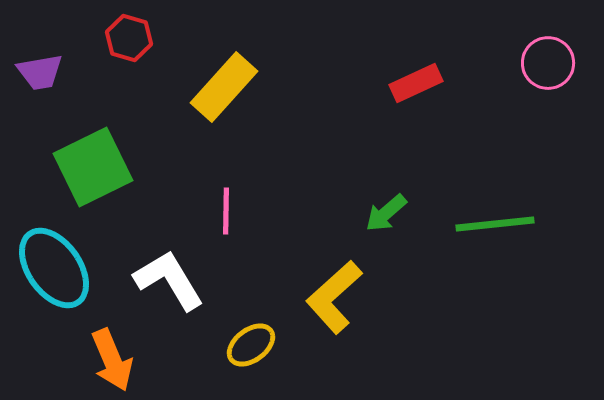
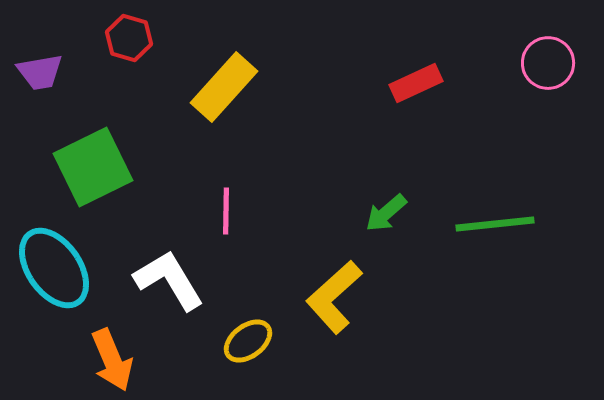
yellow ellipse: moved 3 px left, 4 px up
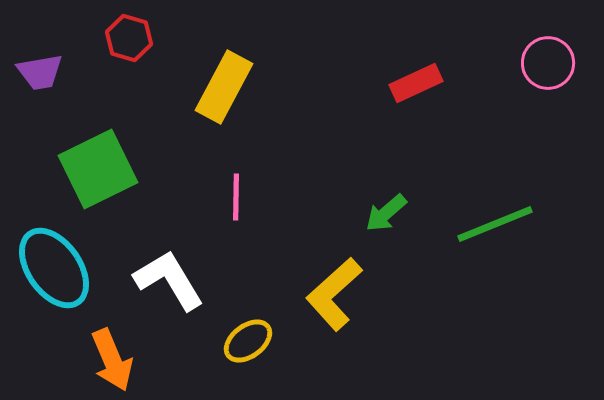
yellow rectangle: rotated 14 degrees counterclockwise
green square: moved 5 px right, 2 px down
pink line: moved 10 px right, 14 px up
green line: rotated 16 degrees counterclockwise
yellow L-shape: moved 3 px up
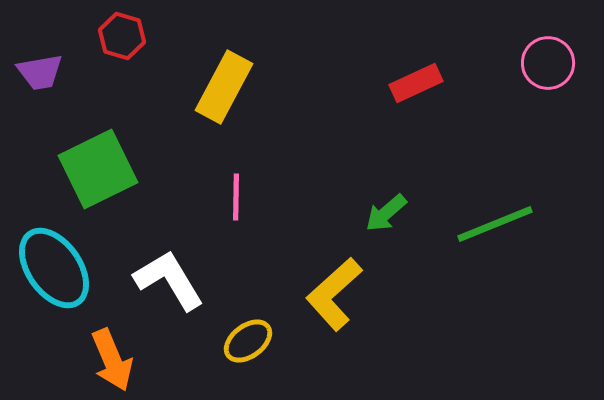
red hexagon: moved 7 px left, 2 px up
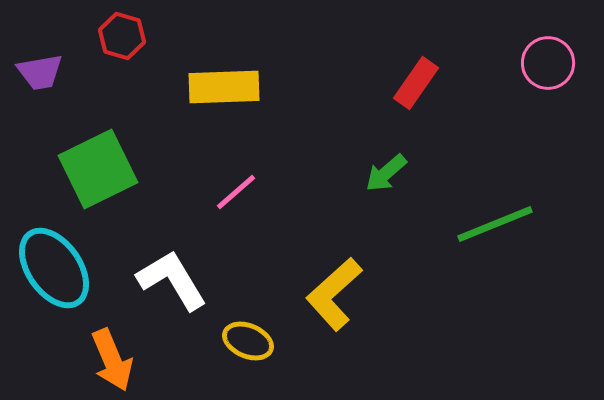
red rectangle: rotated 30 degrees counterclockwise
yellow rectangle: rotated 60 degrees clockwise
pink line: moved 5 px up; rotated 48 degrees clockwise
green arrow: moved 40 px up
white L-shape: moved 3 px right
yellow ellipse: rotated 60 degrees clockwise
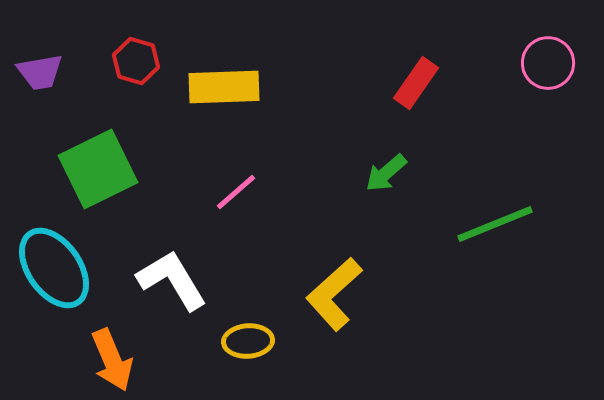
red hexagon: moved 14 px right, 25 px down
yellow ellipse: rotated 27 degrees counterclockwise
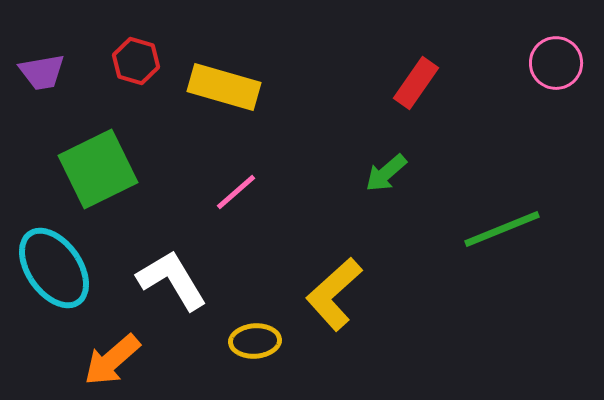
pink circle: moved 8 px right
purple trapezoid: moved 2 px right
yellow rectangle: rotated 18 degrees clockwise
green line: moved 7 px right, 5 px down
yellow ellipse: moved 7 px right
orange arrow: rotated 72 degrees clockwise
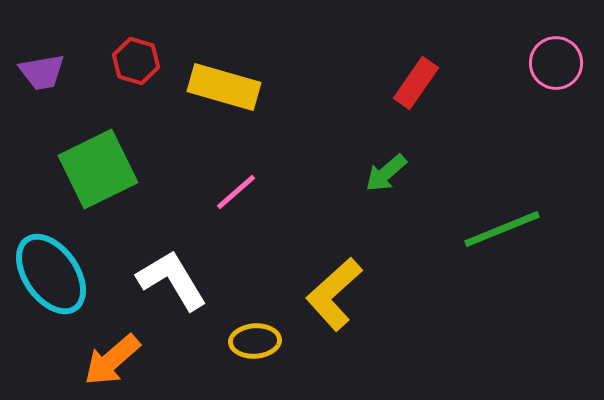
cyan ellipse: moved 3 px left, 6 px down
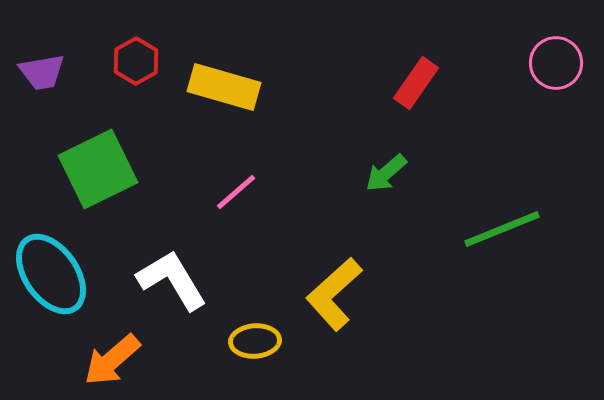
red hexagon: rotated 15 degrees clockwise
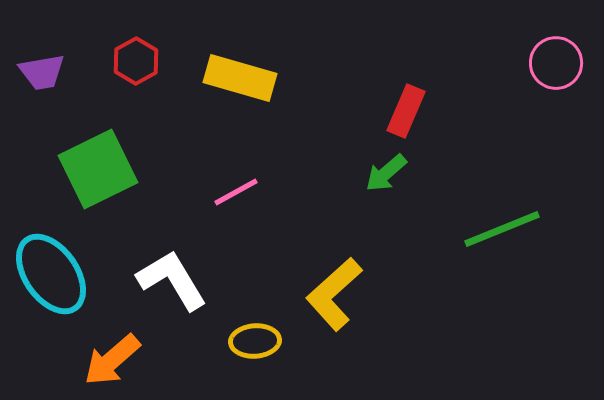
red rectangle: moved 10 px left, 28 px down; rotated 12 degrees counterclockwise
yellow rectangle: moved 16 px right, 9 px up
pink line: rotated 12 degrees clockwise
